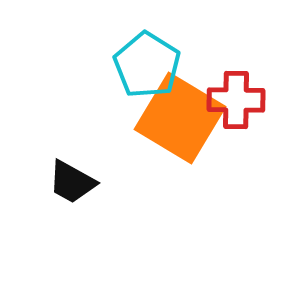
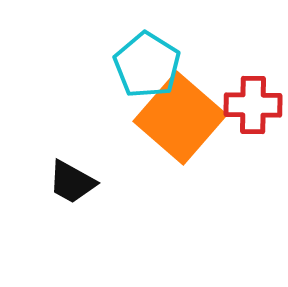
red cross: moved 17 px right, 5 px down
orange square: rotated 10 degrees clockwise
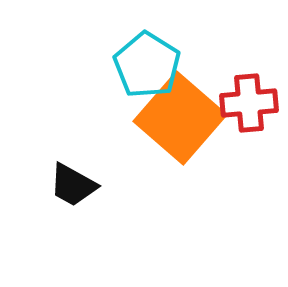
red cross: moved 4 px left, 2 px up; rotated 6 degrees counterclockwise
black trapezoid: moved 1 px right, 3 px down
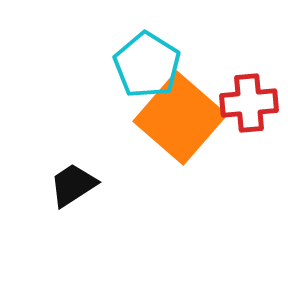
black trapezoid: rotated 118 degrees clockwise
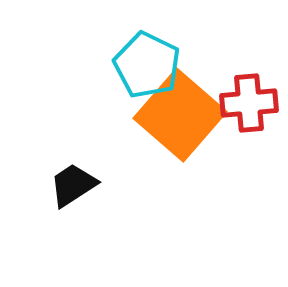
cyan pentagon: rotated 6 degrees counterclockwise
orange square: moved 3 px up
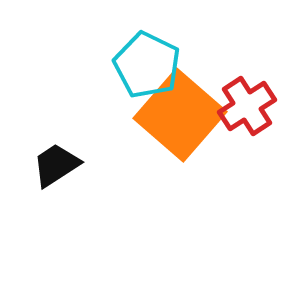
red cross: moved 2 px left, 3 px down; rotated 28 degrees counterclockwise
black trapezoid: moved 17 px left, 20 px up
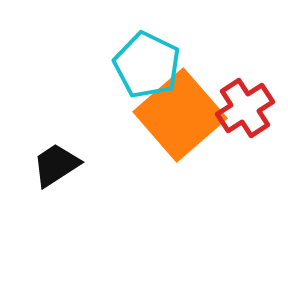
red cross: moved 2 px left, 2 px down
orange square: rotated 8 degrees clockwise
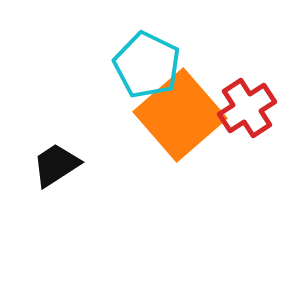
red cross: moved 2 px right
